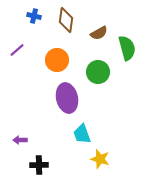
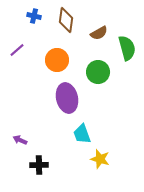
purple arrow: rotated 24 degrees clockwise
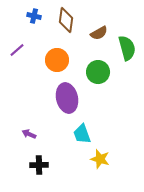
purple arrow: moved 9 px right, 6 px up
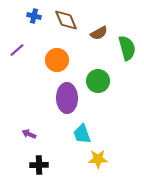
brown diamond: rotated 30 degrees counterclockwise
green circle: moved 9 px down
purple ellipse: rotated 12 degrees clockwise
yellow star: moved 2 px left; rotated 18 degrees counterclockwise
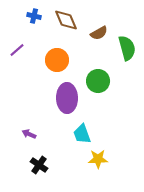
black cross: rotated 36 degrees clockwise
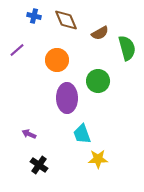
brown semicircle: moved 1 px right
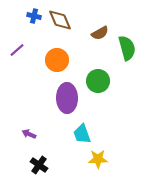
brown diamond: moved 6 px left
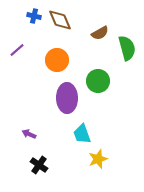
yellow star: rotated 18 degrees counterclockwise
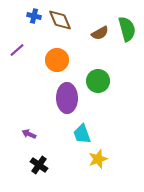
green semicircle: moved 19 px up
